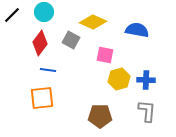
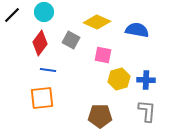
yellow diamond: moved 4 px right
pink square: moved 2 px left
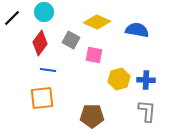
black line: moved 3 px down
pink square: moved 9 px left
brown pentagon: moved 8 px left
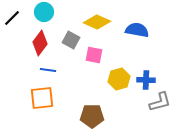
gray L-shape: moved 13 px right, 9 px up; rotated 70 degrees clockwise
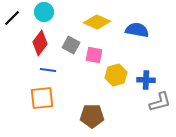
gray square: moved 5 px down
yellow hexagon: moved 3 px left, 4 px up
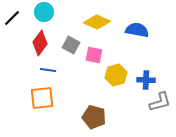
brown pentagon: moved 2 px right, 1 px down; rotated 15 degrees clockwise
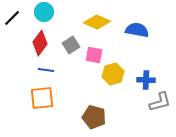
gray square: rotated 30 degrees clockwise
blue line: moved 2 px left
yellow hexagon: moved 3 px left, 1 px up
